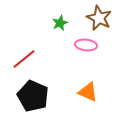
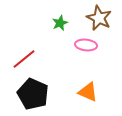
black pentagon: moved 2 px up
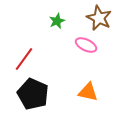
green star: moved 3 px left, 2 px up
pink ellipse: rotated 20 degrees clockwise
red line: rotated 15 degrees counterclockwise
orange triangle: rotated 10 degrees counterclockwise
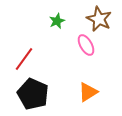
brown star: moved 1 px down
pink ellipse: rotated 35 degrees clockwise
orange triangle: rotated 45 degrees counterclockwise
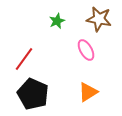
brown star: rotated 15 degrees counterclockwise
pink ellipse: moved 5 px down
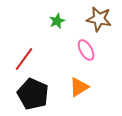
orange triangle: moved 9 px left, 5 px up
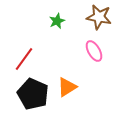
brown star: moved 2 px up
pink ellipse: moved 8 px right, 1 px down
orange triangle: moved 12 px left
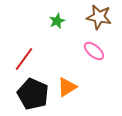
pink ellipse: rotated 20 degrees counterclockwise
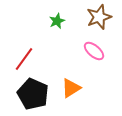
brown star: rotated 30 degrees counterclockwise
orange triangle: moved 4 px right, 1 px down
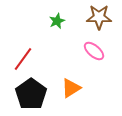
brown star: rotated 20 degrees clockwise
red line: moved 1 px left
black pentagon: moved 2 px left; rotated 12 degrees clockwise
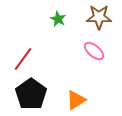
green star: moved 1 px right, 2 px up; rotated 21 degrees counterclockwise
orange triangle: moved 5 px right, 12 px down
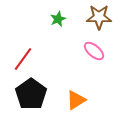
green star: rotated 21 degrees clockwise
